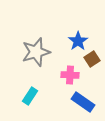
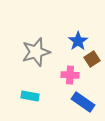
cyan rectangle: rotated 66 degrees clockwise
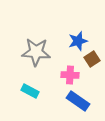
blue star: rotated 18 degrees clockwise
gray star: rotated 20 degrees clockwise
cyan rectangle: moved 5 px up; rotated 18 degrees clockwise
blue rectangle: moved 5 px left, 1 px up
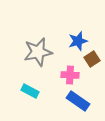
gray star: moved 2 px right; rotated 16 degrees counterclockwise
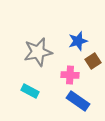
brown square: moved 1 px right, 2 px down
